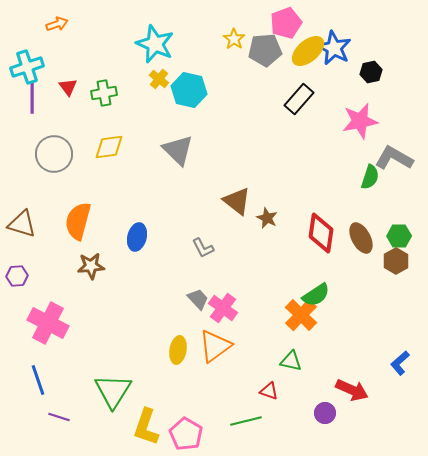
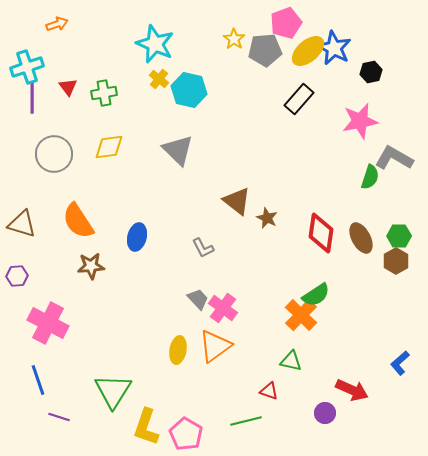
orange semicircle at (78, 221): rotated 48 degrees counterclockwise
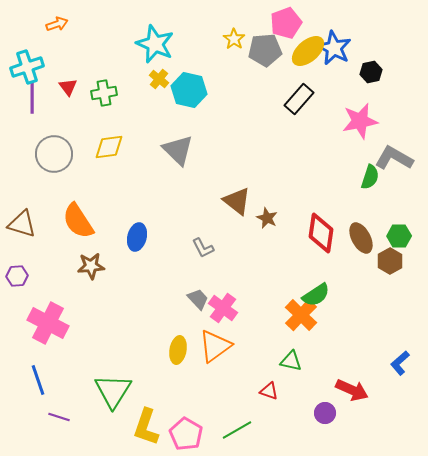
brown hexagon at (396, 261): moved 6 px left
green line at (246, 421): moved 9 px left, 9 px down; rotated 16 degrees counterclockwise
